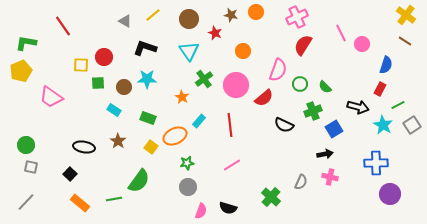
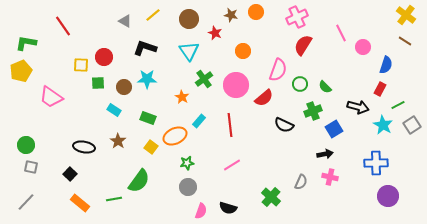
pink circle at (362, 44): moved 1 px right, 3 px down
purple circle at (390, 194): moved 2 px left, 2 px down
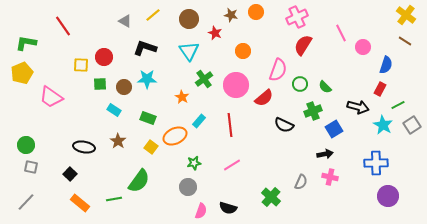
yellow pentagon at (21, 71): moved 1 px right, 2 px down
green square at (98, 83): moved 2 px right, 1 px down
green star at (187, 163): moved 7 px right
